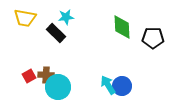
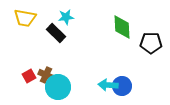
black pentagon: moved 2 px left, 5 px down
brown cross: rotated 21 degrees clockwise
cyan arrow: rotated 54 degrees counterclockwise
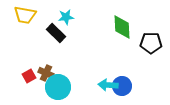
yellow trapezoid: moved 3 px up
brown cross: moved 2 px up
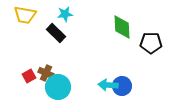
cyan star: moved 1 px left, 3 px up
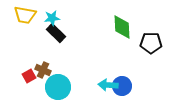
cyan star: moved 13 px left, 4 px down
brown cross: moved 3 px left, 3 px up
